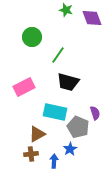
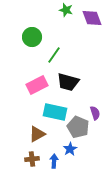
green line: moved 4 px left
pink rectangle: moved 13 px right, 2 px up
brown cross: moved 1 px right, 5 px down
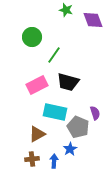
purple diamond: moved 1 px right, 2 px down
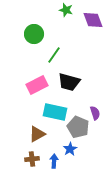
green circle: moved 2 px right, 3 px up
black trapezoid: moved 1 px right
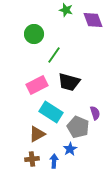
cyan rectangle: moved 4 px left; rotated 20 degrees clockwise
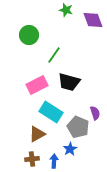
green circle: moved 5 px left, 1 px down
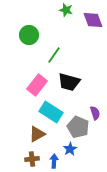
pink rectangle: rotated 25 degrees counterclockwise
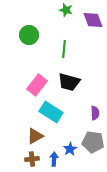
green line: moved 10 px right, 6 px up; rotated 30 degrees counterclockwise
purple semicircle: rotated 16 degrees clockwise
gray pentagon: moved 15 px right, 15 px down; rotated 15 degrees counterclockwise
brown triangle: moved 2 px left, 2 px down
blue arrow: moved 2 px up
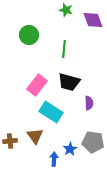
purple semicircle: moved 6 px left, 10 px up
brown triangle: rotated 36 degrees counterclockwise
brown cross: moved 22 px left, 18 px up
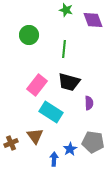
brown cross: moved 1 px right, 2 px down; rotated 16 degrees counterclockwise
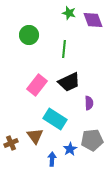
green star: moved 3 px right, 3 px down
black trapezoid: rotated 40 degrees counterclockwise
cyan rectangle: moved 4 px right, 7 px down
gray pentagon: moved 1 px left, 2 px up; rotated 15 degrees counterclockwise
blue arrow: moved 2 px left
